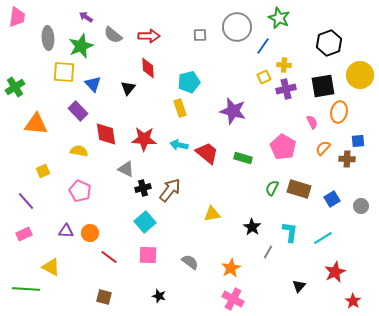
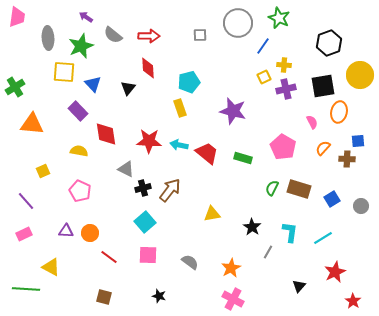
gray circle at (237, 27): moved 1 px right, 4 px up
orange triangle at (36, 124): moved 4 px left
red star at (144, 139): moved 5 px right, 2 px down
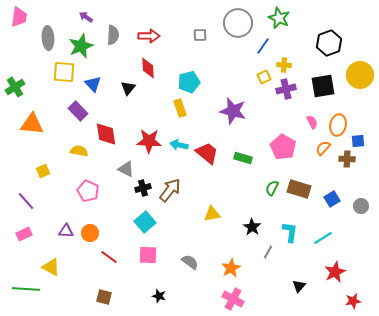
pink trapezoid at (17, 17): moved 2 px right
gray semicircle at (113, 35): rotated 126 degrees counterclockwise
orange ellipse at (339, 112): moved 1 px left, 13 px down
pink pentagon at (80, 191): moved 8 px right
red star at (353, 301): rotated 28 degrees clockwise
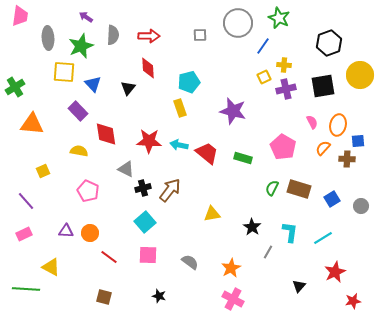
pink trapezoid at (19, 17): moved 1 px right, 1 px up
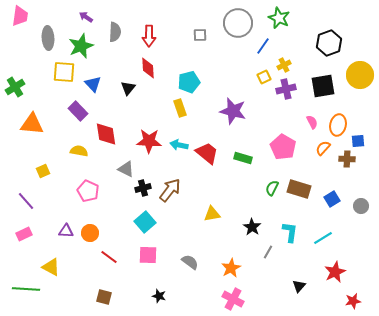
gray semicircle at (113, 35): moved 2 px right, 3 px up
red arrow at (149, 36): rotated 90 degrees clockwise
yellow cross at (284, 65): rotated 32 degrees counterclockwise
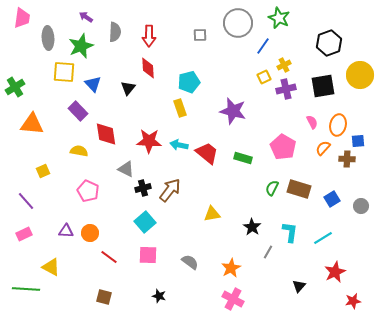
pink trapezoid at (20, 16): moved 2 px right, 2 px down
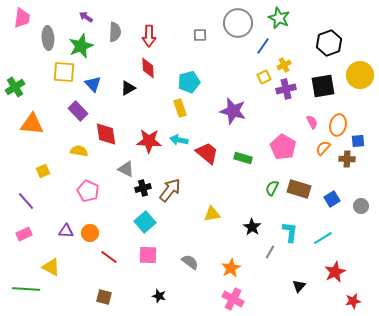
black triangle at (128, 88): rotated 21 degrees clockwise
cyan arrow at (179, 145): moved 5 px up
gray line at (268, 252): moved 2 px right
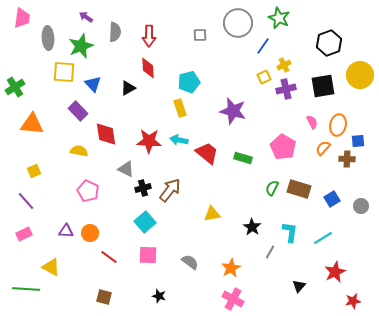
yellow square at (43, 171): moved 9 px left
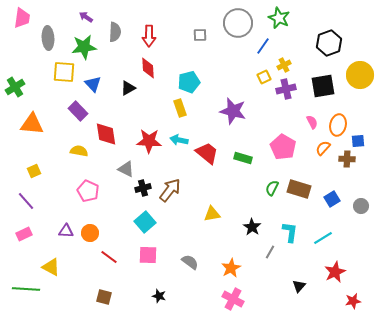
green star at (81, 46): moved 3 px right, 1 px down; rotated 15 degrees clockwise
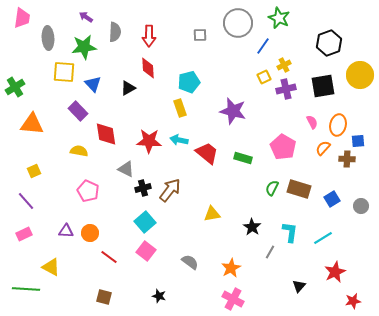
pink square at (148, 255): moved 2 px left, 4 px up; rotated 36 degrees clockwise
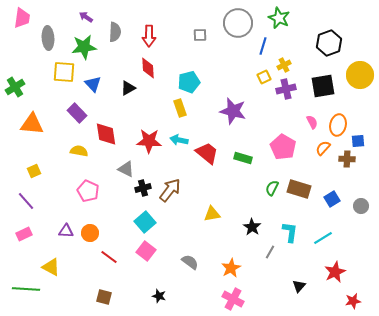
blue line at (263, 46): rotated 18 degrees counterclockwise
purple rectangle at (78, 111): moved 1 px left, 2 px down
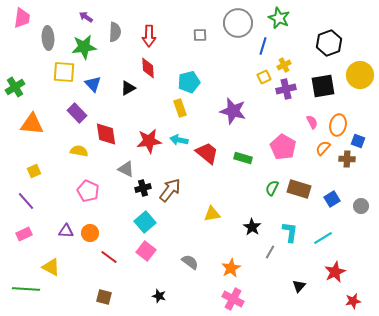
red star at (149, 141): rotated 10 degrees counterclockwise
blue square at (358, 141): rotated 24 degrees clockwise
